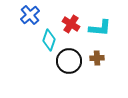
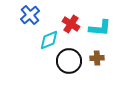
cyan diamond: rotated 50 degrees clockwise
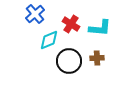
blue cross: moved 5 px right, 1 px up
